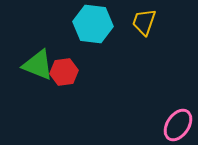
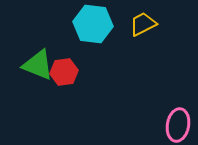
yellow trapezoid: moved 1 px left, 2 px down; rotated 44 degrees clockwise
pink ellipse: rotated 24 degrees counterclockwise
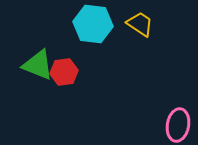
yellow trapezoid: moved 3 px left; rotated 60 degrees clockwise
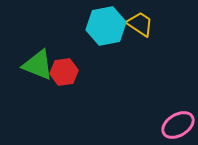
cyan hexagon: moved 13 px right, 2 px down; rotated 18 degrees counterclockwise
pink ellipse: rotated 48 degrees clockwise
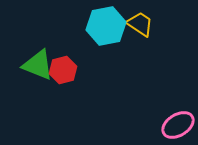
red hexagon: moved 1 px left, 2 px up; rotated 8 degrees counterclockwise
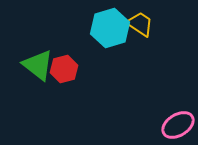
cyan hexagon: moved 4 px right, 2 px down; rotated 6 degrees counterclockwise
green triangle: rotated 16 degrees clockwise
red hexagon: moved 1 px right, 1 px up
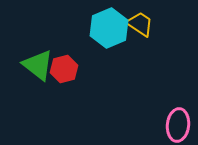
cyan hexagon: moved 1 px left; rotated 6 degrees counterclockwise
pink ellipse: rotated 52 degrees counterclockwise
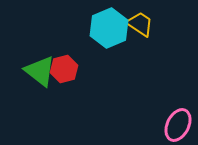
green triangle: moved 2 px right, 6 px down
pink ellipse: rotated 20 degrees clockwise
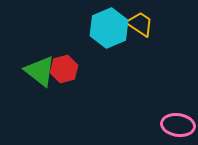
pink ellipse: rotated 72 degrees clockwise
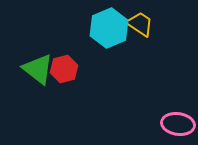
green triangle: moved 2 px left, 2 px up
pink ellipse: moved 1 px up
